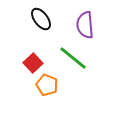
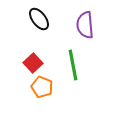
black ellipse: moved 2 px left
green line: moved 7 px down; rotated 40 degrees clockwise
orange pentagon: moved 5 px left, 2 px down
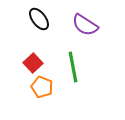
purple semicircle: rotated 52 degrees counterclockwise
green line: moved 2 px down
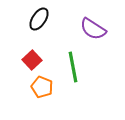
black ellipse: rotated 70 degrees clockwise
purple semicircle: moved 8 px right, 4 px down
red square: moved 1 px left, 3 px up
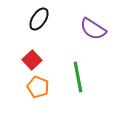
green line: moved 5 px right, 10 px down
orange pentagon: moved 4 px left
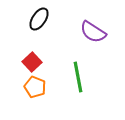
purple semicircle: moved 3 px down
red square: moved 2 px down
orange pentagon: moved 3 px left
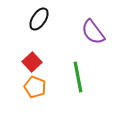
purple semicircle: rotated 20 degrees clockwise
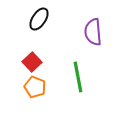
purple semicircle: rotated 32 degrees clockwise
